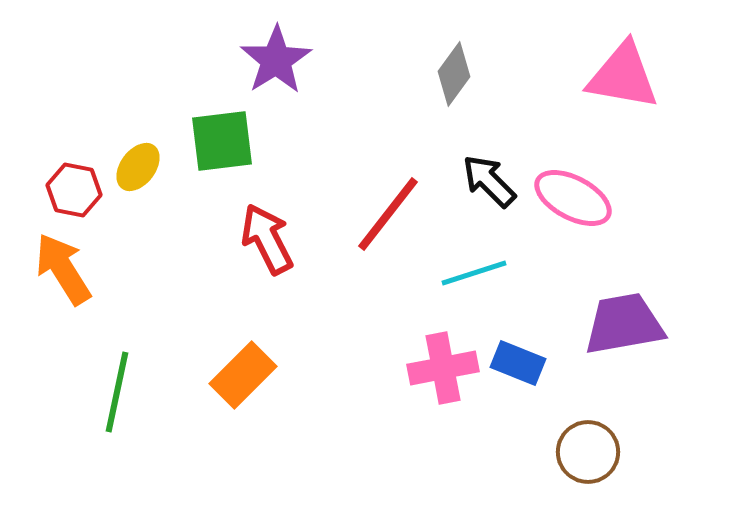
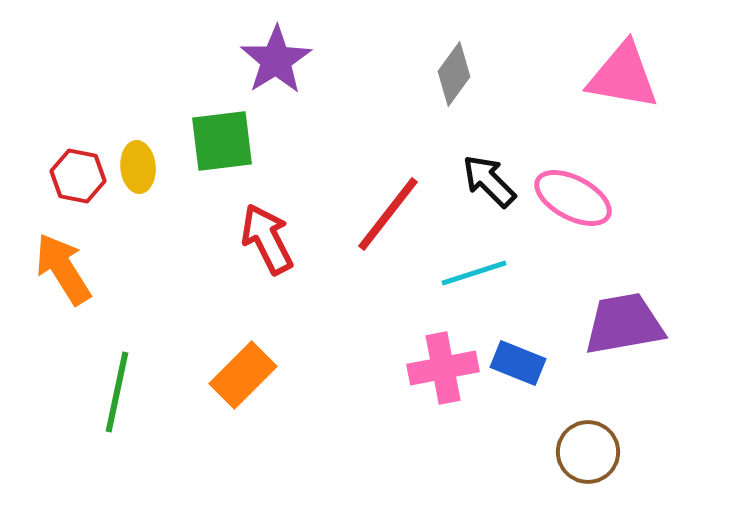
yellow ellipse: rotated 42 degrees counterclockwise
red hexagon: moved 4 px right, 14 px up
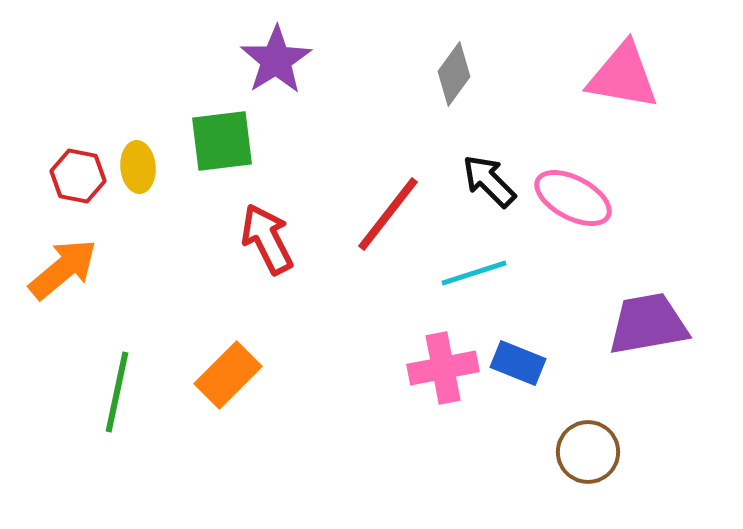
orange arrow: rotated 82 degrees clockwise
purple trapezoid: moved 24 px right
orange rectangle: moved 15 px left
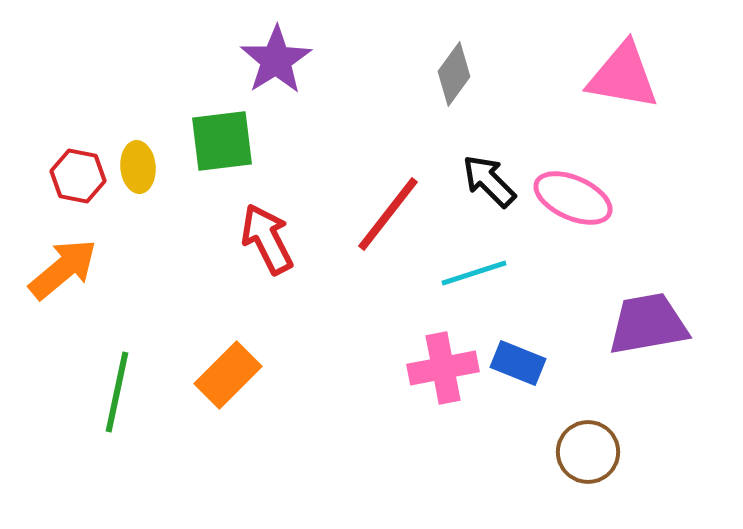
pink ellipse: rotated 4 degrees counterclockwise
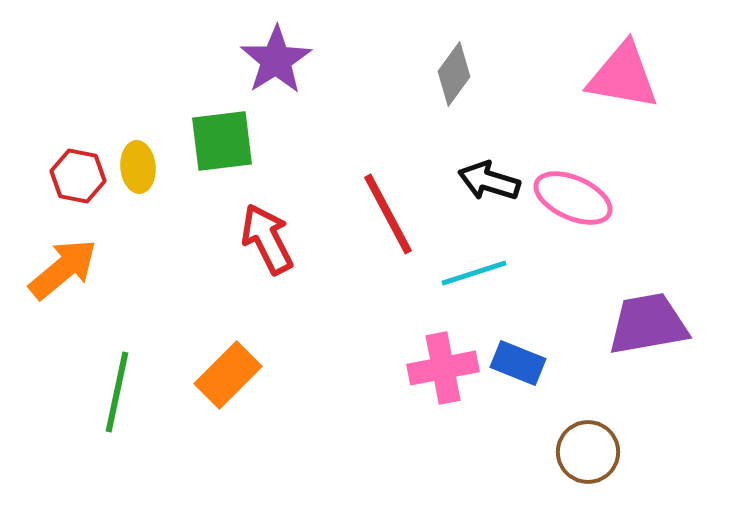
black arrow: rotated 28 degrees counterclockwise
red line: rotated 66 degrees counterclockwise
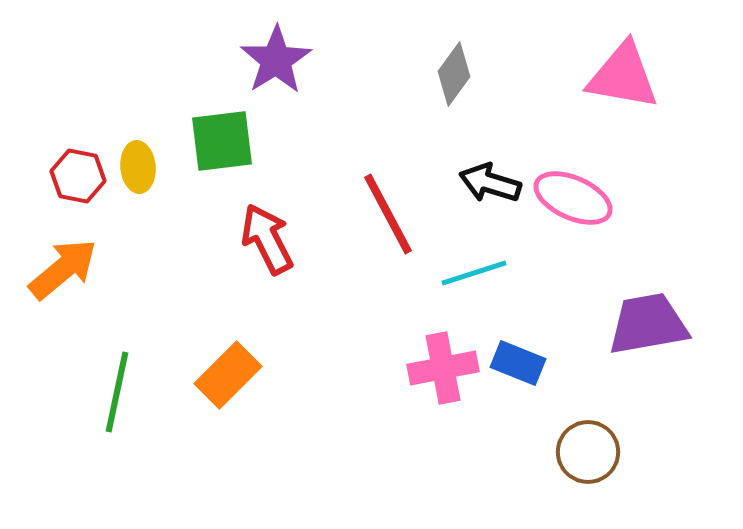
black arrow: moved 1 px right, 2 px down
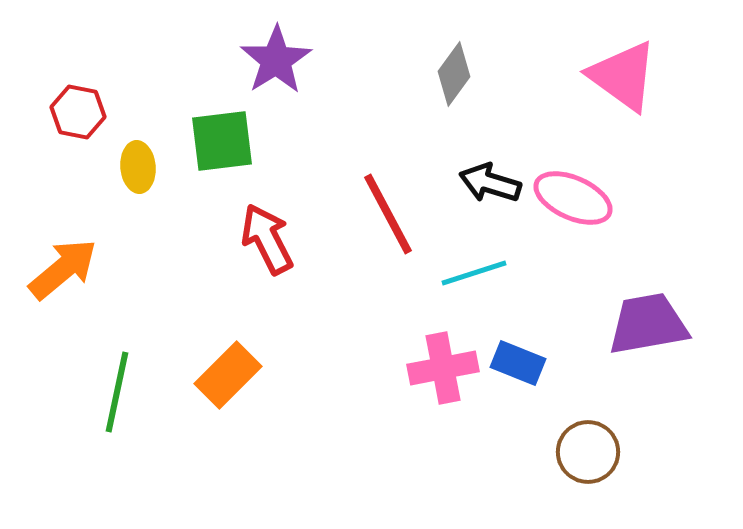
pink triangle: rotated 26 degrees clockwise
red hexagon: moved 64 px up
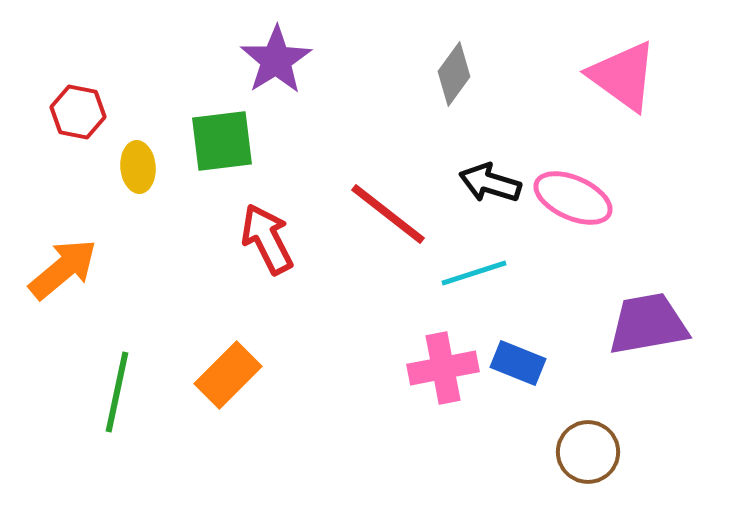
red line: rotated 24 degrees counterclockwise
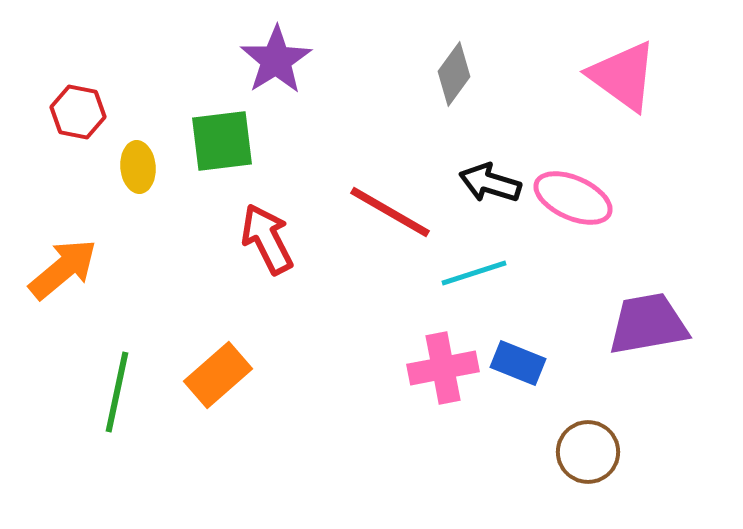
red line: moved 2 px right, 2 px up; rotated 8 degrees counterclockwise
orange rectangle: moved 10 px left; rotated 4 degrees clockwise
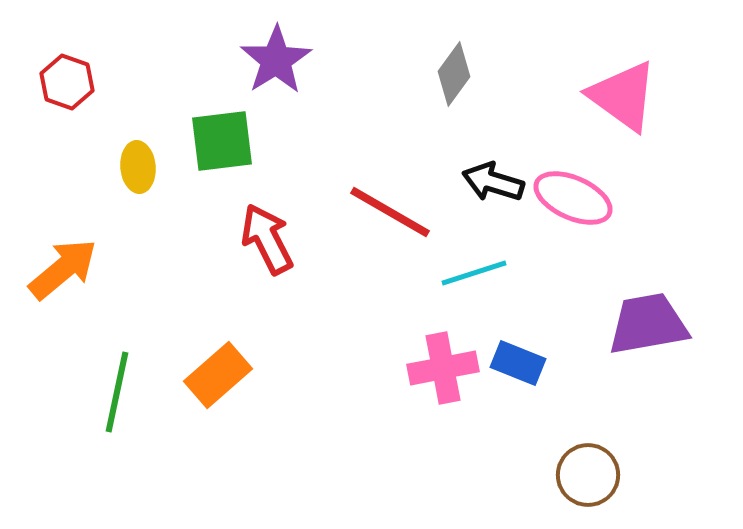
pink triangle: moved 20 px down
red hexagon: moved 11 px left, 30 px up; rotated 8 degrees clockwise
black arrow: moved 3 px right, 1 px up
brown circle: moved 23 px down
